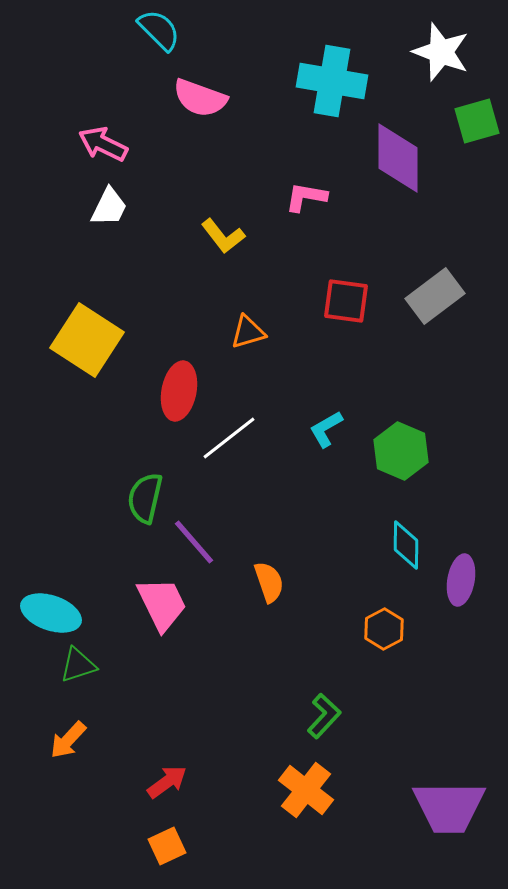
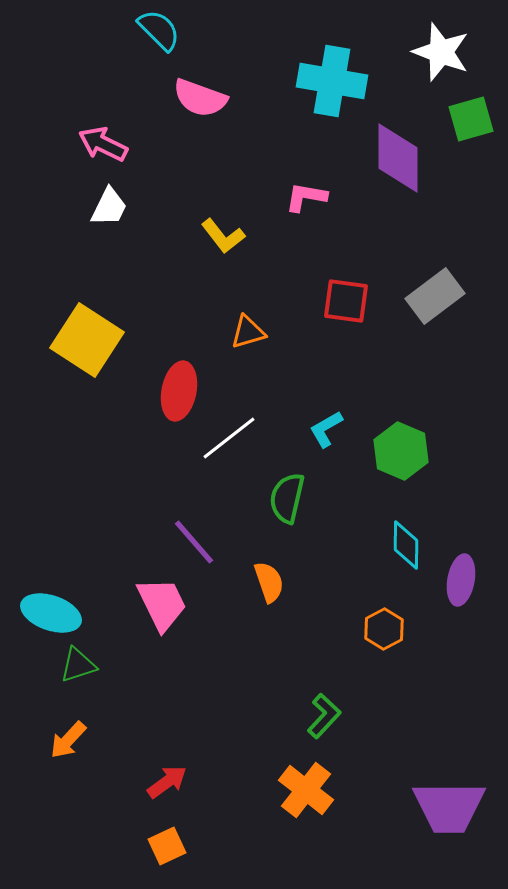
green square: moved 6 px left, 2 px up
green semicircle: moved 142 px right
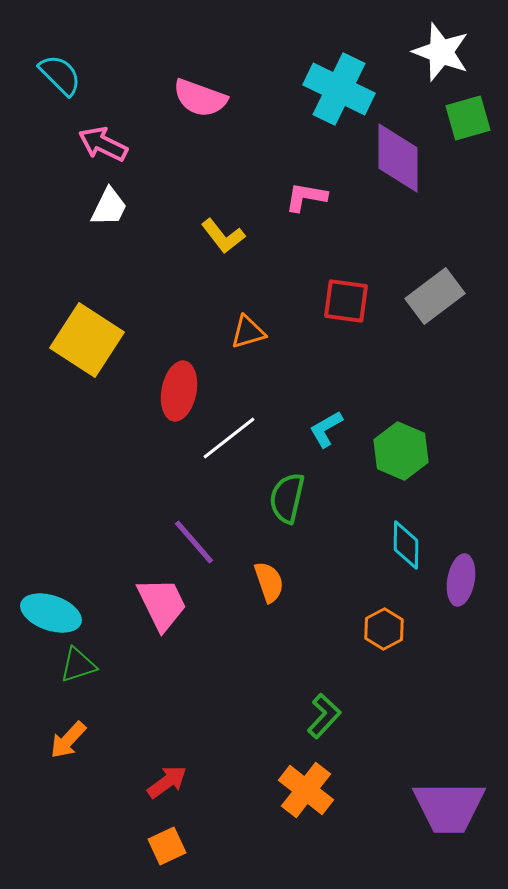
cyan semicircle: moved 99 px left, 45 px down
cyan cross: moved 7 px right, 8 px down; rotated 16 degrees clockwise
green square: moved 3 px left, 1 px up
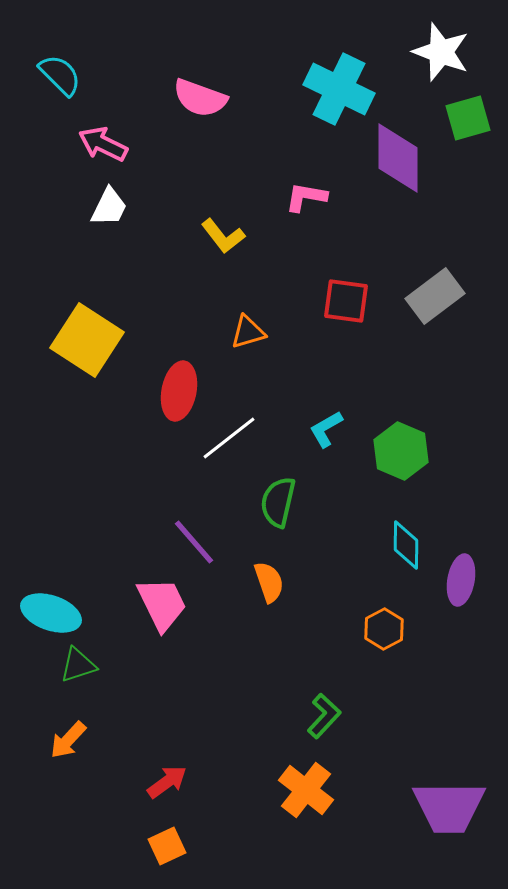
green semicircle: moved 9 px left, 4 px down
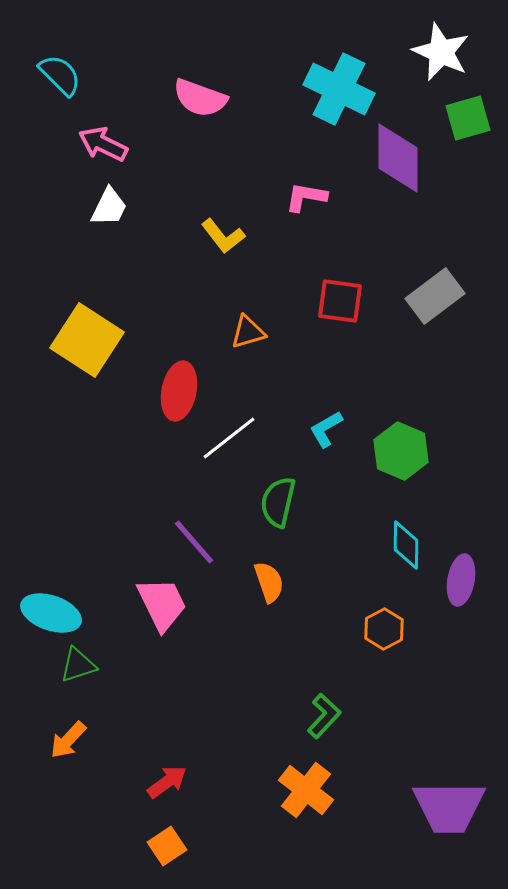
white star: rotated 4 degrees clockwise
red square: moved 6 px left
orange square: rotated 9 degrees counterclockwise
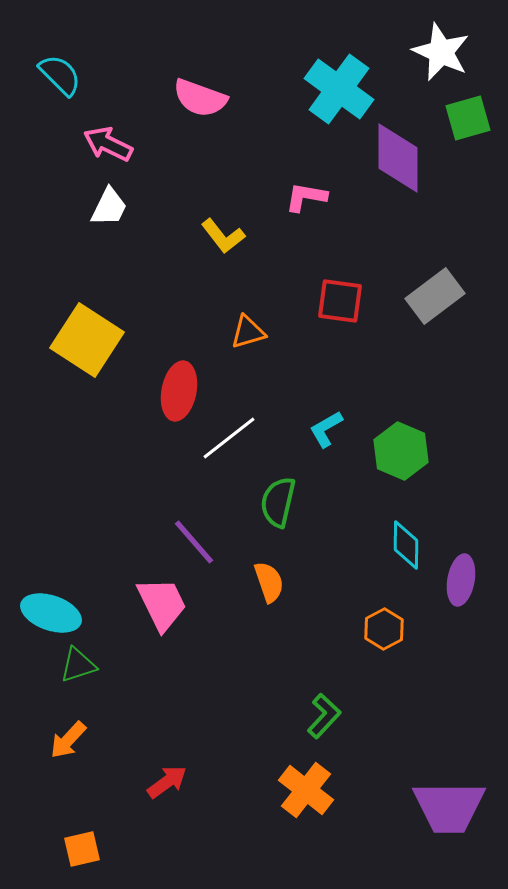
cyan cross: rotated 10 degrees clockwise
pink arrow: moved 5 px right
orange square: moved 85 px left, 3 px down; rotated 21 degrees clockwise
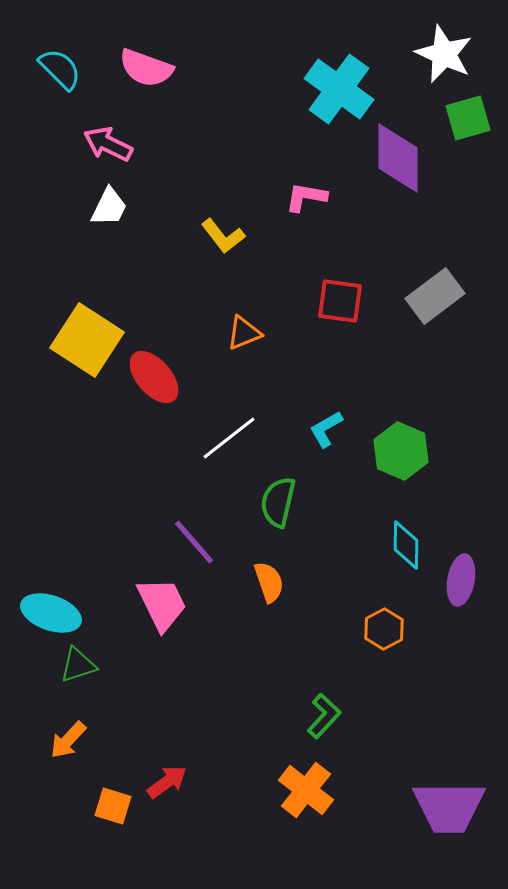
white star: moved 3 px right, 2 px down
cyan semicircle: moved 6 px up
pink semicircle: moved 54 px left, 30 px up
orange triangle: moved 4 px left, 1 px down; rotated 6 degrees counterclockwise
red ellipse: moved 25 px left, 14 px up; rotated 52 degrees counterclockwise
orange square: moved 31 px right, 43 px up; rotated 30 degrees clockwise
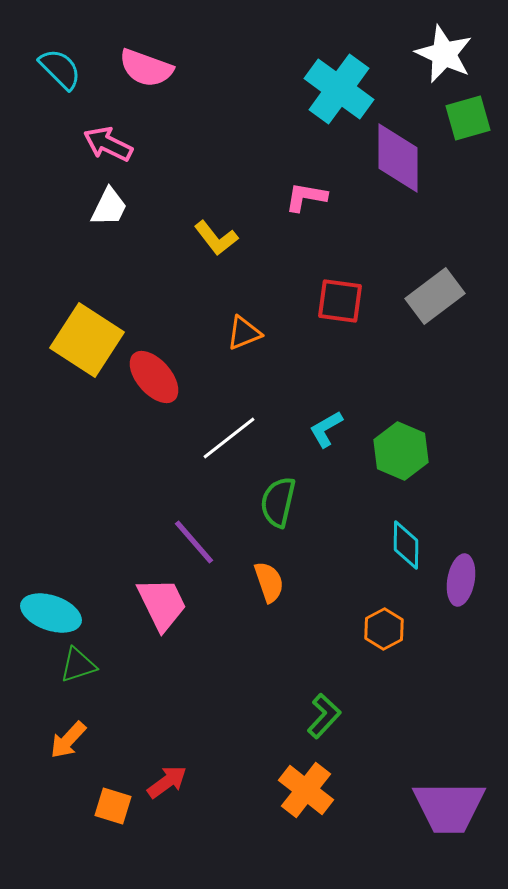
yellow L-shape: moved 7 px left, 2 px down
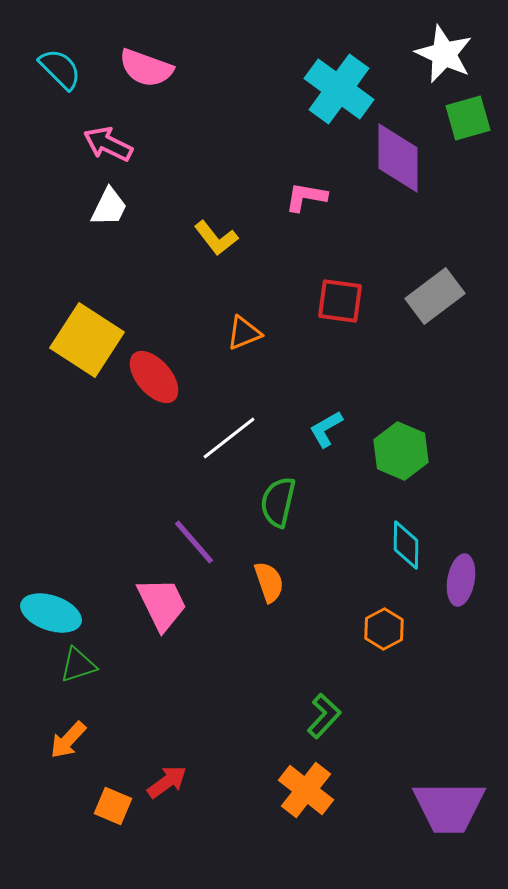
orange square: rotated 6 degrees clockwise
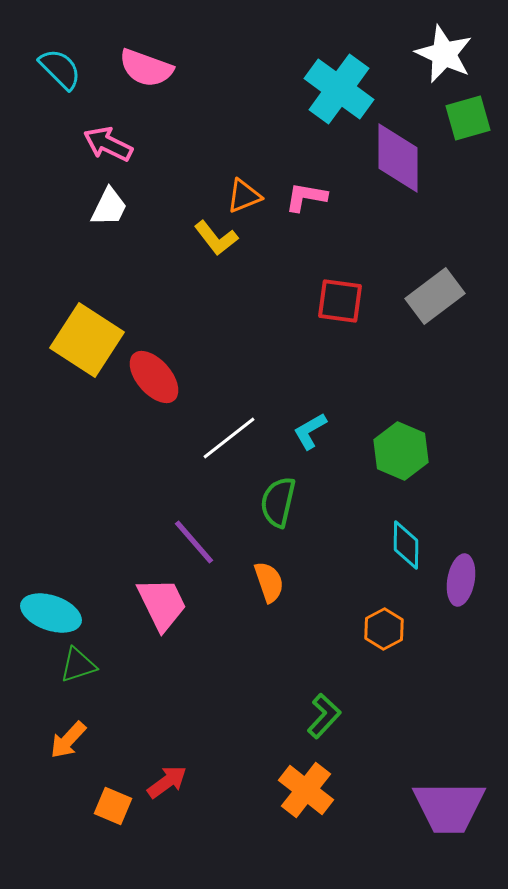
orange triangle: moved 137 px up
cyan L-shape: moved 16 px left, 2 px down
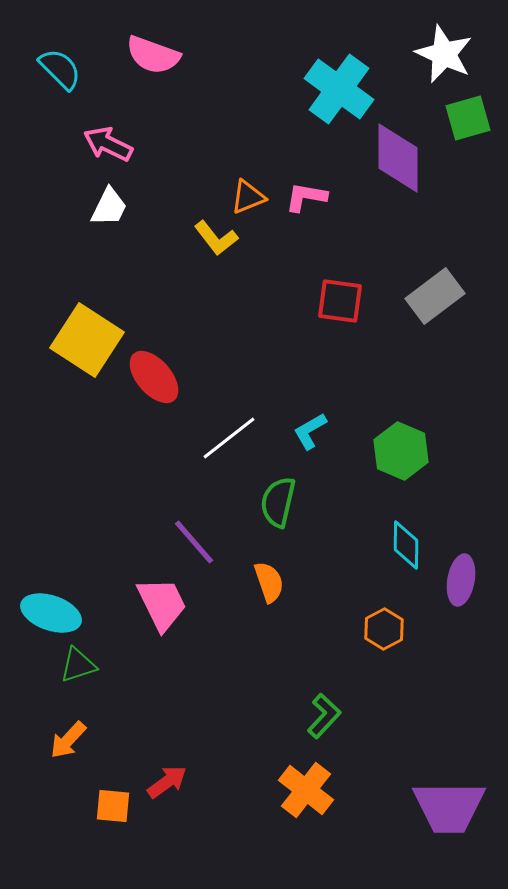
pink semicircle: moved 7 px right, 13 px up
orange triangle: moved 4 px right, 1 px down
orange square: rotated 18 degrees counterclockwise
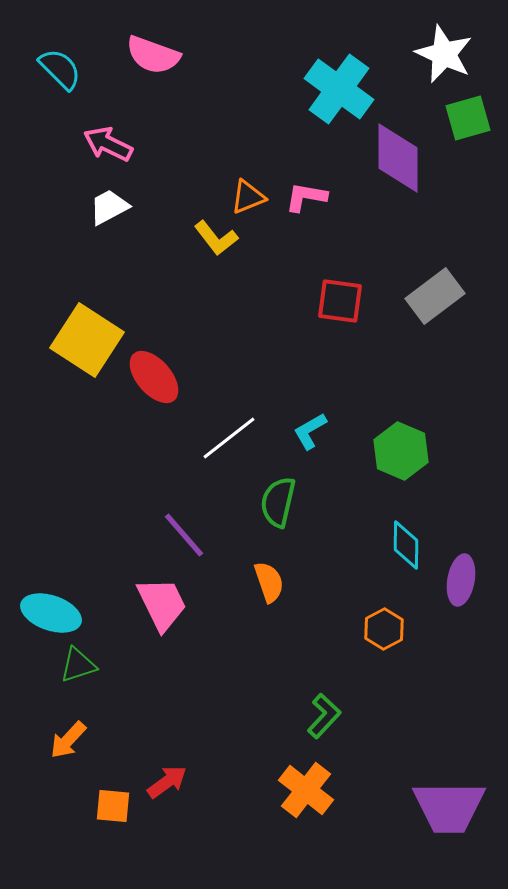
white trapezoid: rotated 144 degrees counterclockwise
purple line: moved 10 px left, 7 px up
